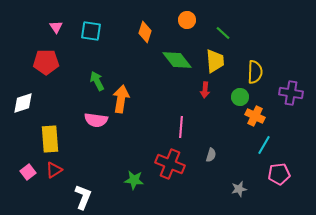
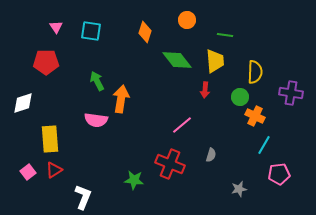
green line: moved 2 px right, 2 px down; rotated 35 degrees counterclockwise
pink line: moved 1 px right, 2 px up; rotated 45 degrees clockwise
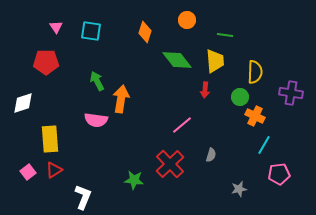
red cross: rotated 24 degrees clockwise
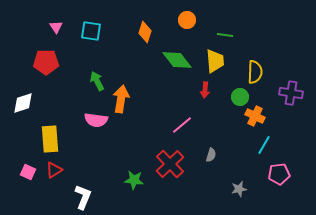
pink square: rotated 28 degrees counterclockwise
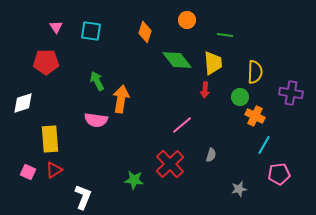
yellow trapezoid: moved 2 px left, 2 px down
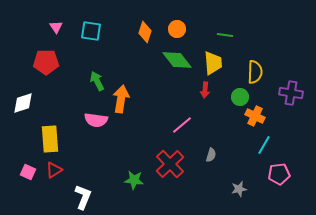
orange circle: moved 10 px left, 9 px down
